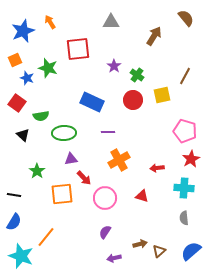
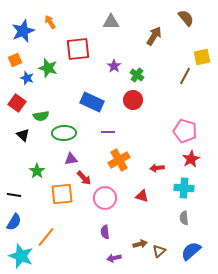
yellow square at (162, 95): moved 40 px right, 38 px up
purple semicircle at (105, 232): rotated 40 degrees counterclockwise
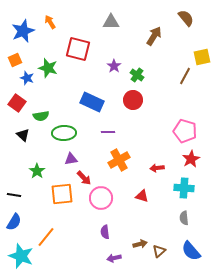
red square at (78, 49): rotated 20 degrees clockwise
pink circle at (105, 198): moved 4 px left
blue semicircle at (191, 251): rotated 90 degrees counterclockwise
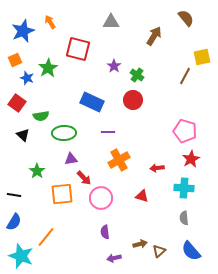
green star at (48, 68): rotated 24 degrees clockwise
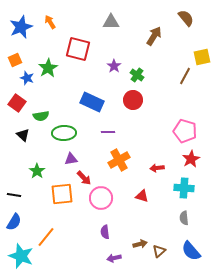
blue star at (23, 31): moved 2 px left, 4 px up
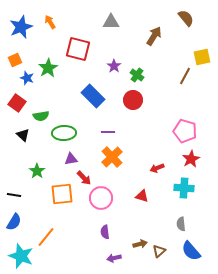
blue rectangle at (92, 102): moved 1 px right, 6 px up; rotated 20 degrees clockwise
orange cross at (119, 160): moved 7 px left, 3 px up; rotated 15 degrees counterclockwise
red arrow at (157, 168): rotated 16 degrees counterclockwise
gray semicircle at (184, 218): moved 3 px left, 6 px down
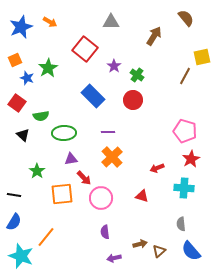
orange arrow at (50, 22): rotated 152 degrees clockwise
red square at (78, 49): moved 7 px right; rotated 25 degrees clockwise
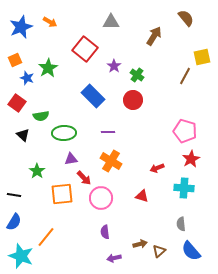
orange cross at (112, 157): moved 1 px left, 4 px down; rotated 15 degrees counterclockwise
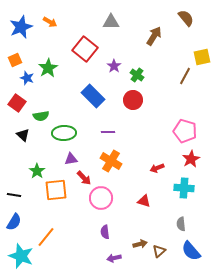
orange square at (62, 194): moved 6 px left, 4 px up
red triangle at (142, 196): moved 2 px right, 5 px down
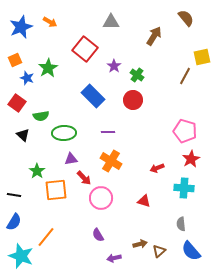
purple semicircle at (105, 232): moved 7 px left, 3 px down; rotated 24 degrees counterclockwise
